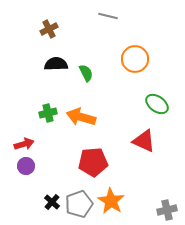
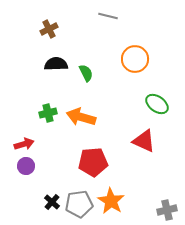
gray pentagon: rotated 12 degrees clockwise
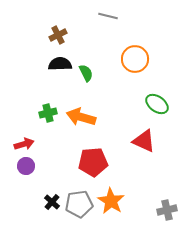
brown cross: moved 9 px right, 6 px down
black semicircle: moved 4 px right
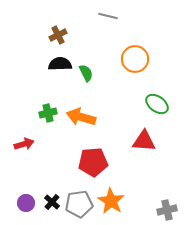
red triangle: rotated 20 degrees counterclockwise
purple circle: moved 37 px down
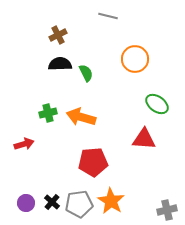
red triangle: moved 2 px up
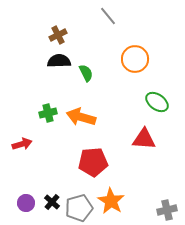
gray line: rotated 36 degrees clockwise
black semicircle: moved 1 px left, 3 px up
green ellipse: moved 2 px up
red arrow: moved 2 px left
gray pentagon: moved 4 px down; rotated 8 degrees counterclockwise
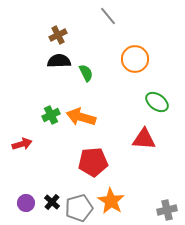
green cross: moved 3 px right, 2 px down; rotated 12 degrees counterclockwise
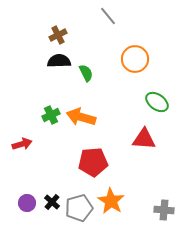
purple circle: moved 1 px right
gray cross: moved 3 px left; rotated 18 degrees clockwise
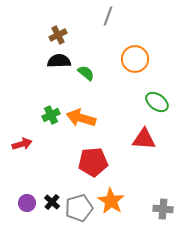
gray line: rotated 60 degrees clockwise
green semicircle: rotated 24 degrees counterclockwise
orange arrow: moved 1 px down
gray cross: moved 1 px left, 1 px up
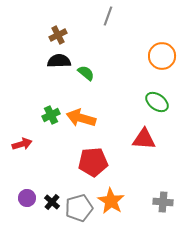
orange circle: moved 27 px right, 3 px up
purple circle: moved 5 px up
gray cross: moved 7 px up
